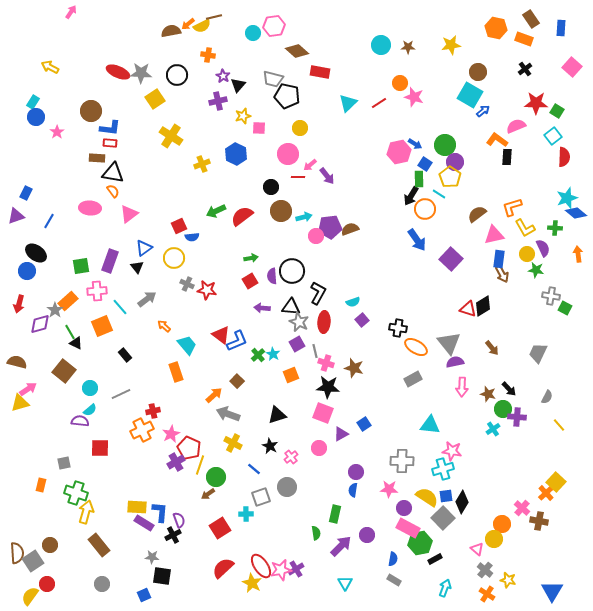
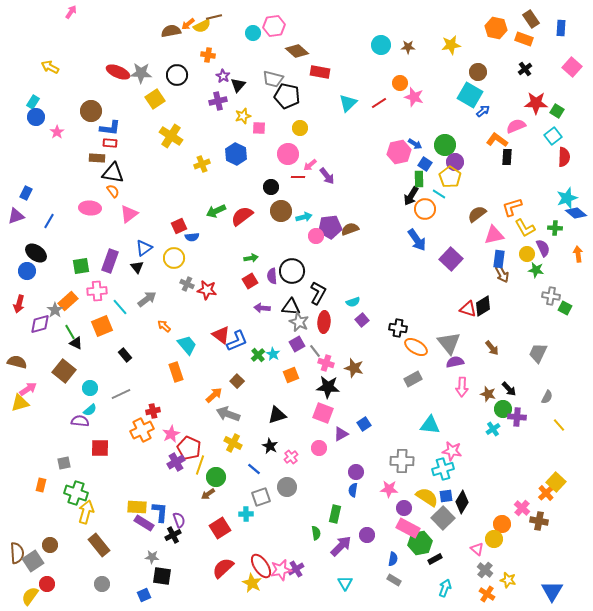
gray line at (315, 351): rotated 24 degrees counterclockwise
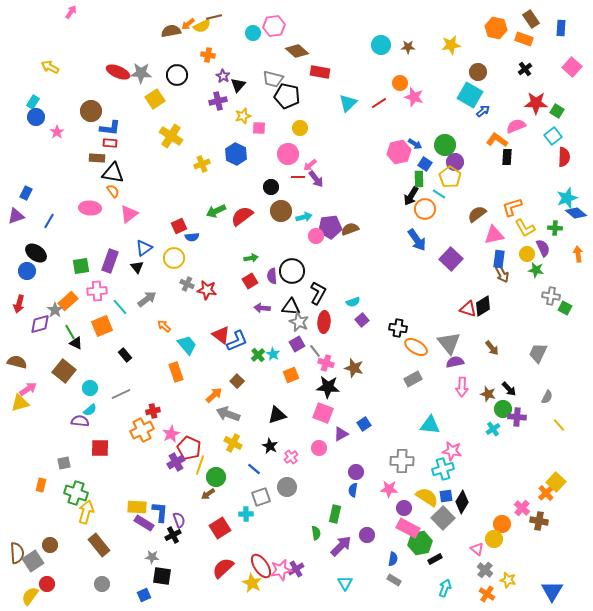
purple arrow at (327, 176): moved 11 px left, 3 px down
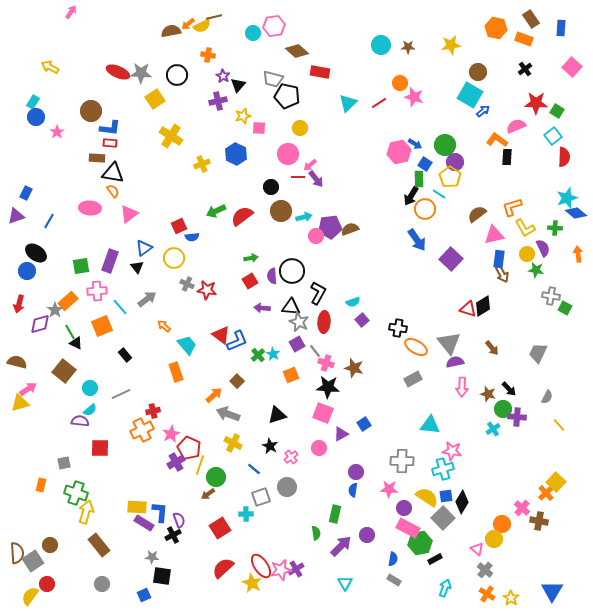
yellow star at (508, 580): moved 3 px right, 18 px down; rotated 21 degrees clockwise
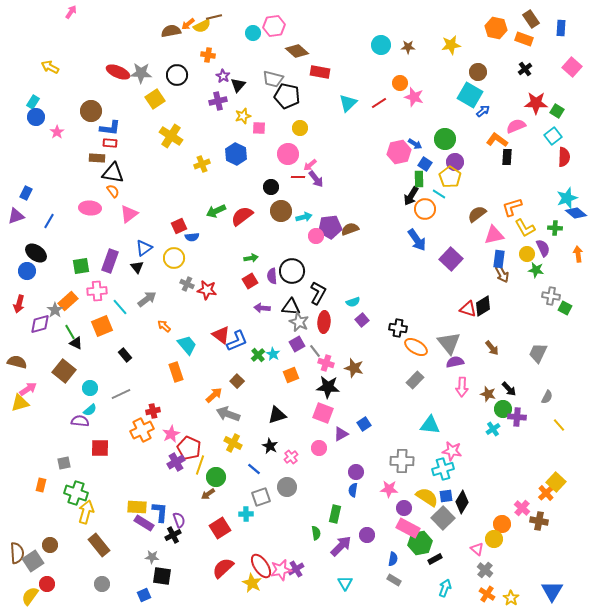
green circle at (445, 145): moved 6 px up
gray rectangle at (413, 379): moved 2 px right, 1 px down; rotated 18 degrees counterclockwise
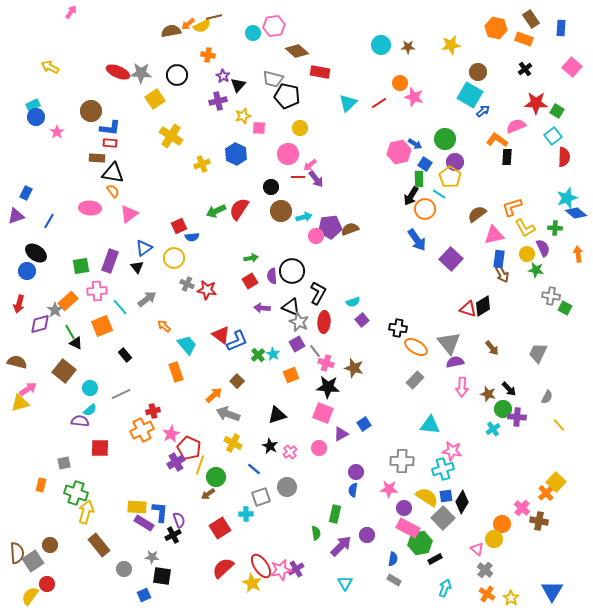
cyan rectangle at (33, 102): moved 3 px down; rotated 32 degrees clockwise
red semicircle at (242, 216): moved 3 px left, 7 px up; rotated 20 degrees counterclockwise
black triangle at (291, 307): rotated 18 degrees clockwise
pink cross at (291, 457): moved 1 px left, 5 px up
gray circle at (102, 584): moved 22 px right, 15 px up
